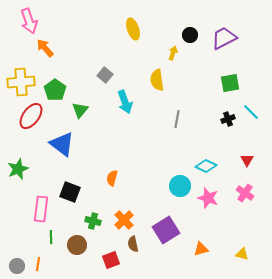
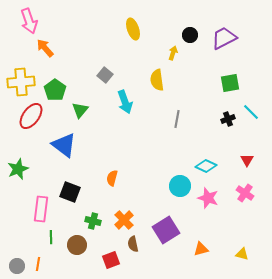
blue triangle: moved 2 px right, 1 px down
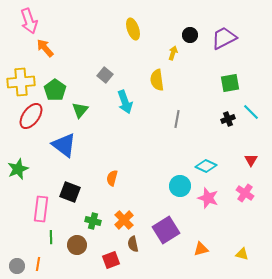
red triangle: moved 4 px right
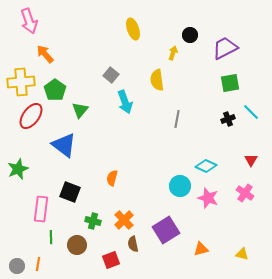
purple trapezoid: moved 1 px right, 10 px down
orange arrow: moved 6 px down
gray square: moved 6 px right
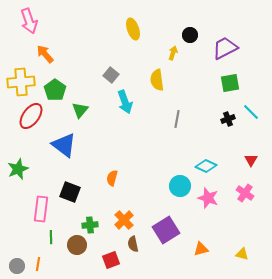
green cross: moved 3 px left, 4 px down; rotated 21 degrees counterclockwise
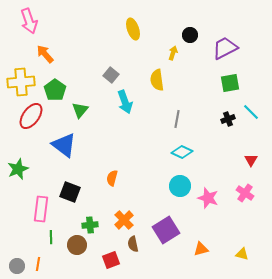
cyan diamond: moved 24 px left, 14 px up
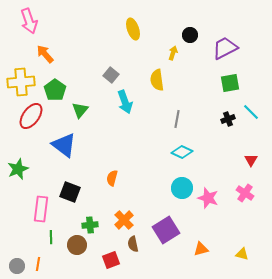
cyan circle: moved 2 px right, 2 px down
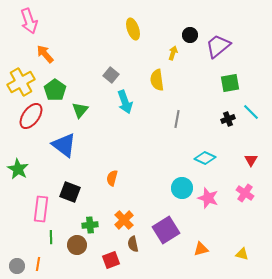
purple trapezoid: moved 7 px left, 2 px up; rotated 12 degrees counterclockwise
yellow cross: rotated 24 degrees counterclockwise
cyan diamond: moved 23 px right, 6 px down
green star: rotated 20 degrees counterclockwise
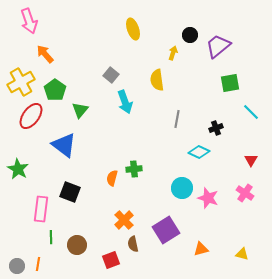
black cross: moved 12 px left, 9 px down
cyan diamond: moved 6 px left, 6 px up
green cross: moved 44 px right, 56 px up
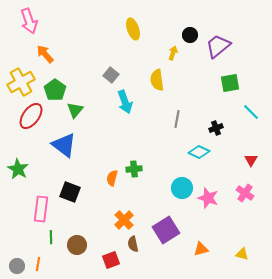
green triangle: moved 5 px left
